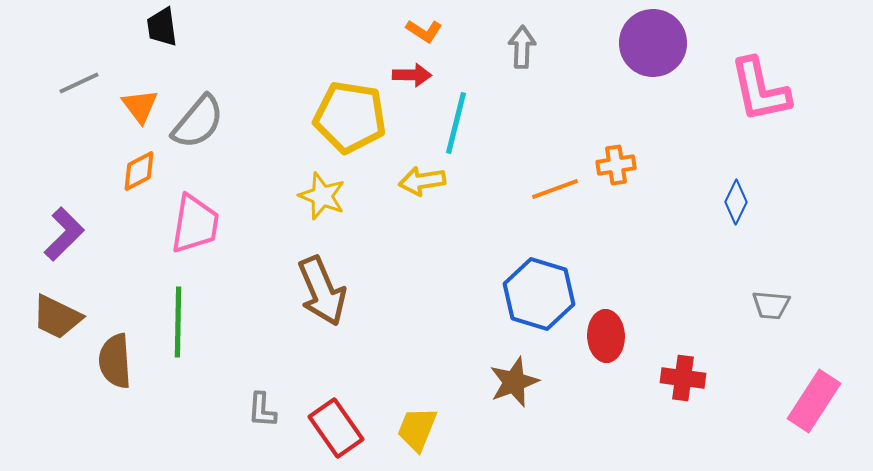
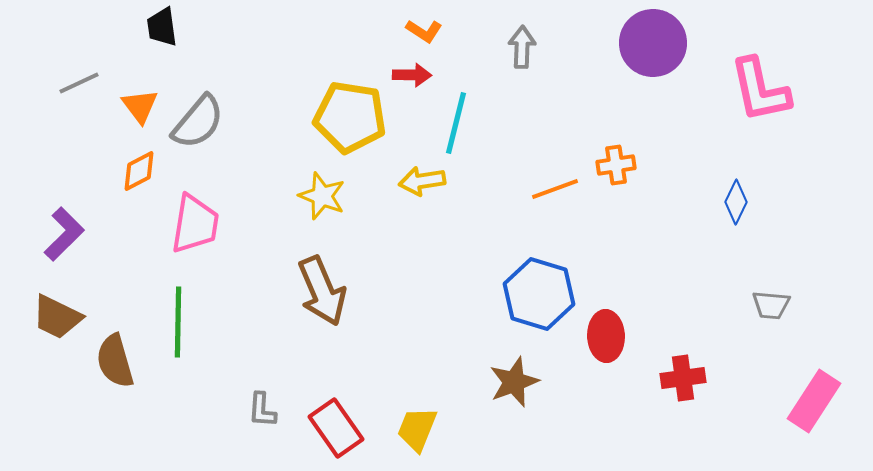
brown semicircle: rotated 12 degrees counterclockwise
red cross: rotated 15 degrees counterclockwise
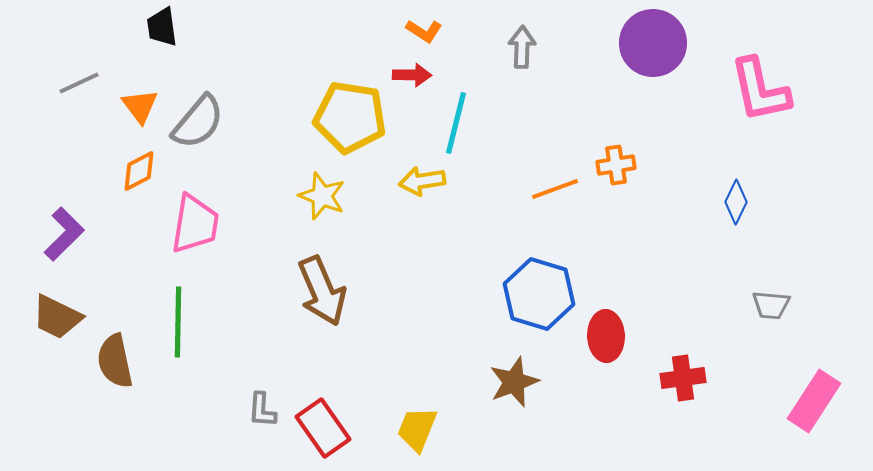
brown semicircle: rotated 4 degrees clockwise
red rectangle: moved 13 px left
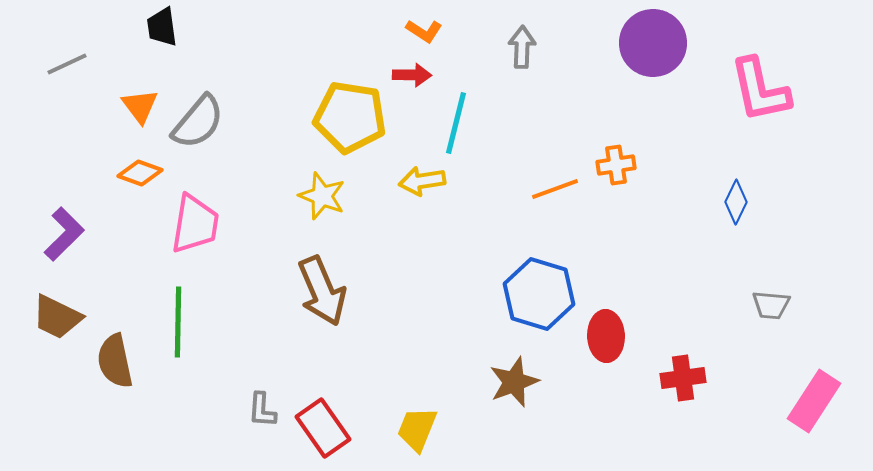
gray line: moved 12 px left, 19 px up
orange diamond: moved 1 px right, 2 px down; rotated 48 degrees clockwise
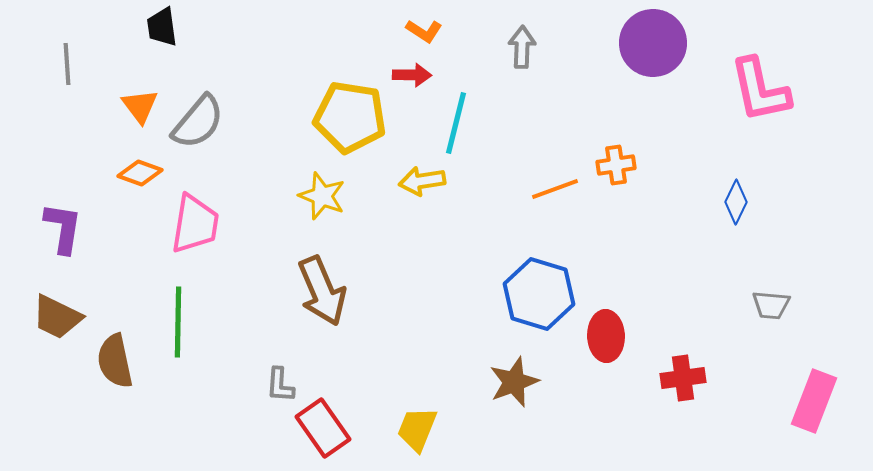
gray line: rotated 69 degrees counterclockwise
purple L-shape: moved 1 px left, 6 px up; rotated 36 degrees counterclockwise
pink rectangle: rotated 12 degrees counterclockwise
gray L-shape: moved 18 px right, 25 px up
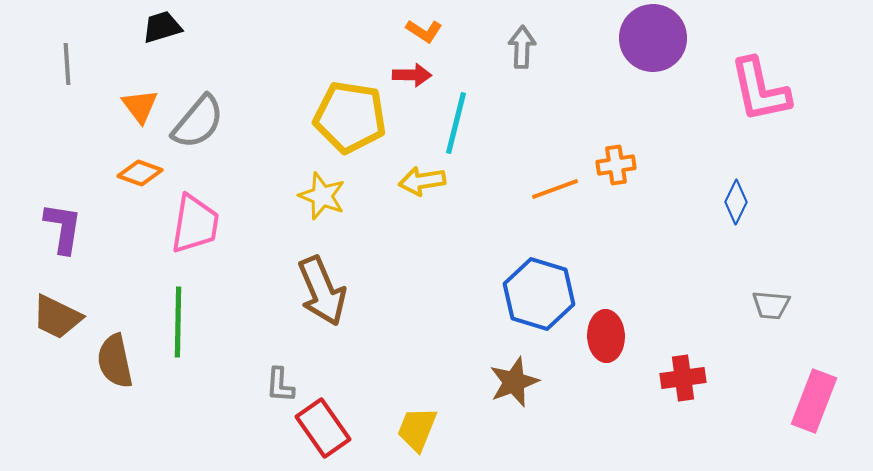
black trapezoid: rotated 81 degrees clockwise
purple circle: moved 5 px up
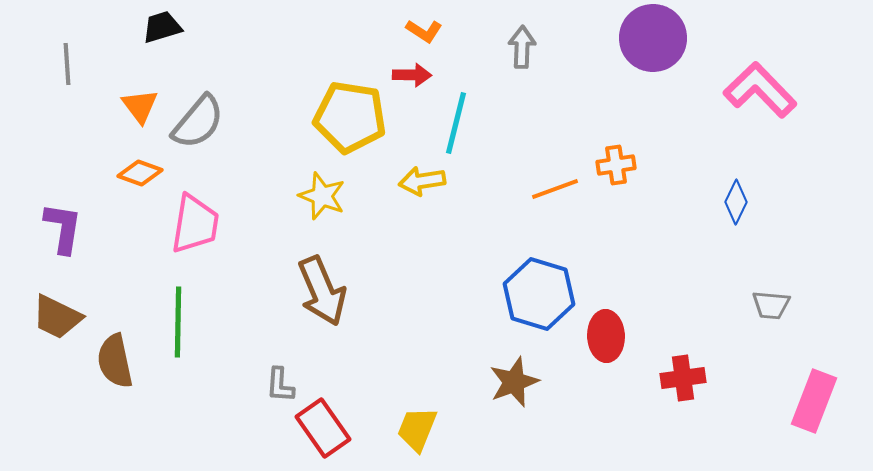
pink L-shape: rotated 148 degrees clockwise
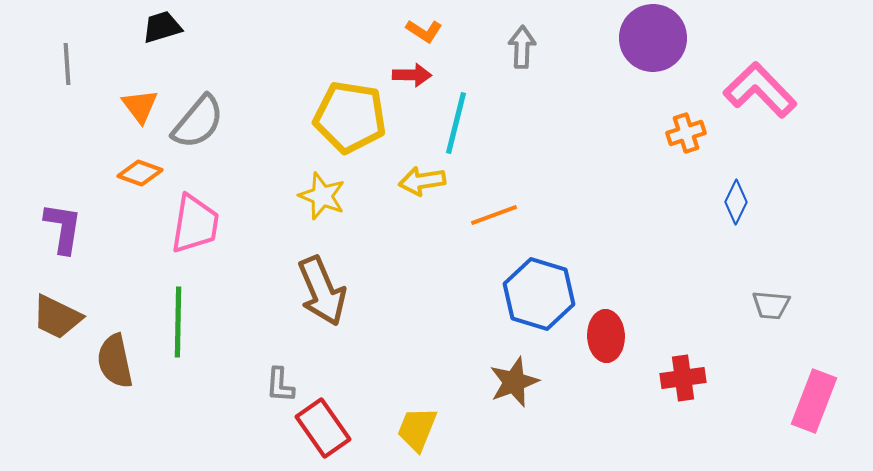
orange cross: moved 70 px right, 32 px up; rotated 9 degrees counterclockwise
orange line: moved 61 px left, 26 px down
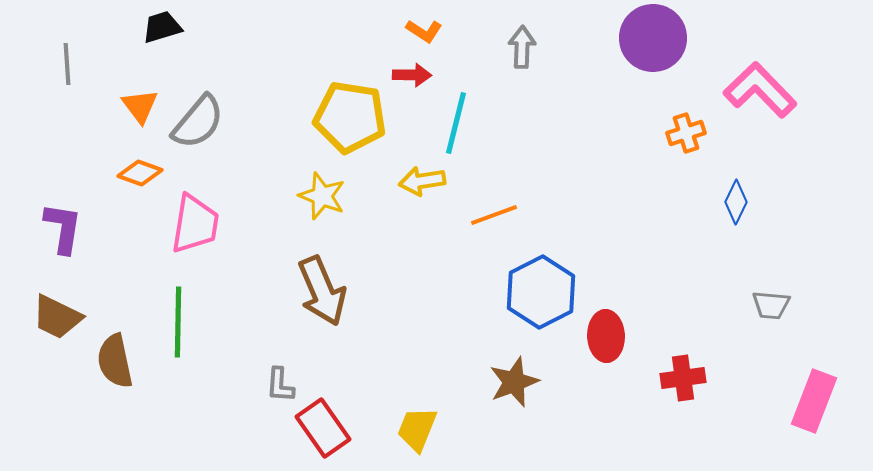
blue hexagon: moved 2 px right, 2 px up; rotated 16 degrees clockwise
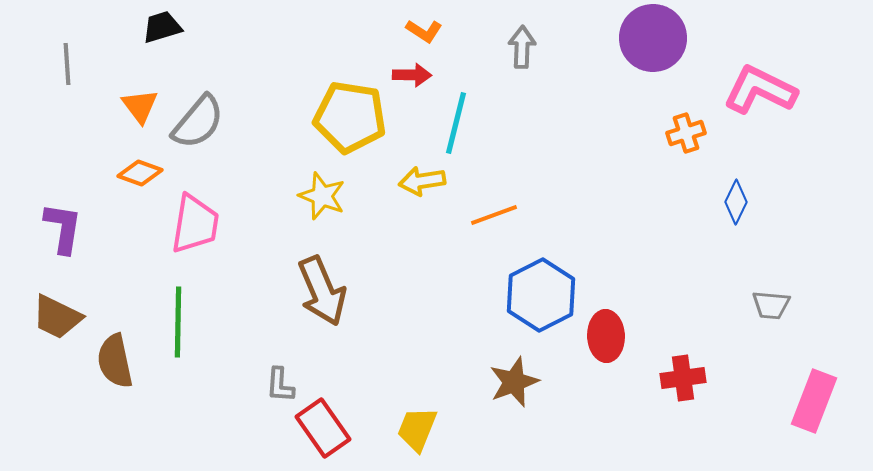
pink L-shape: rotated 20 degrees counterclockwise
blue hexagon: moved 3 px down
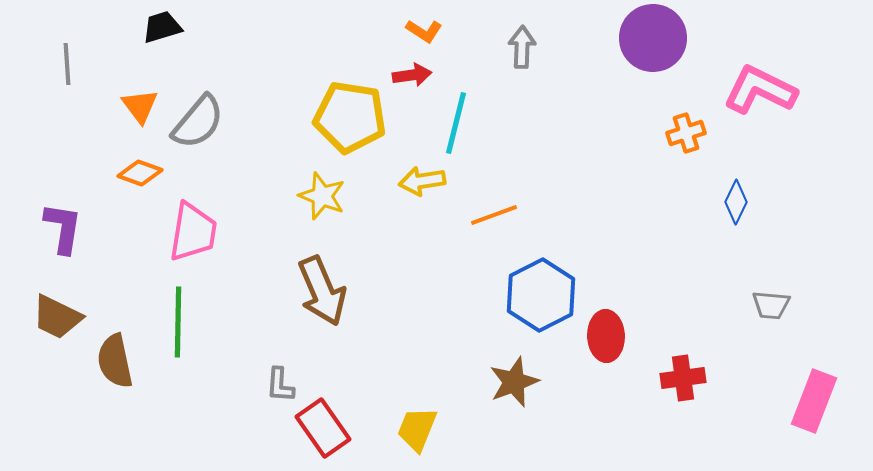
red arrow: rotated 9 degrees counterclockwise
pink trapezoid: moved 2 px left, 8 px down
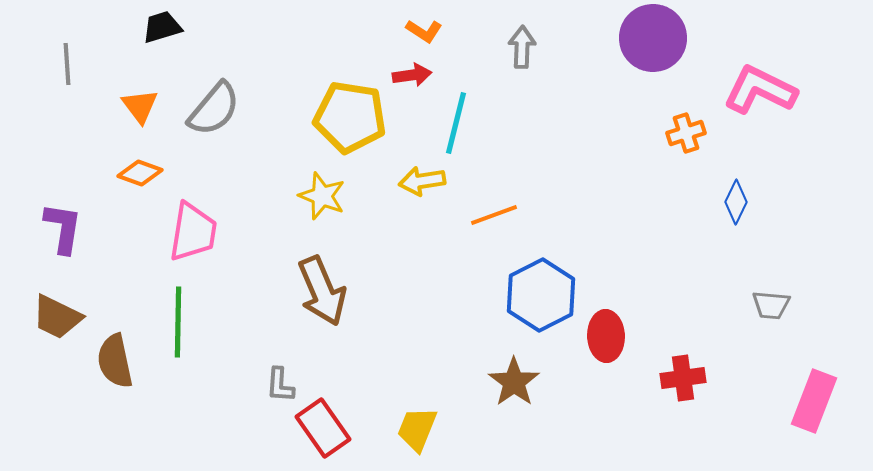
gray semicircle: moved 16 px right, 13 px up
brown star: rotated 15 degrees counterclockwise
